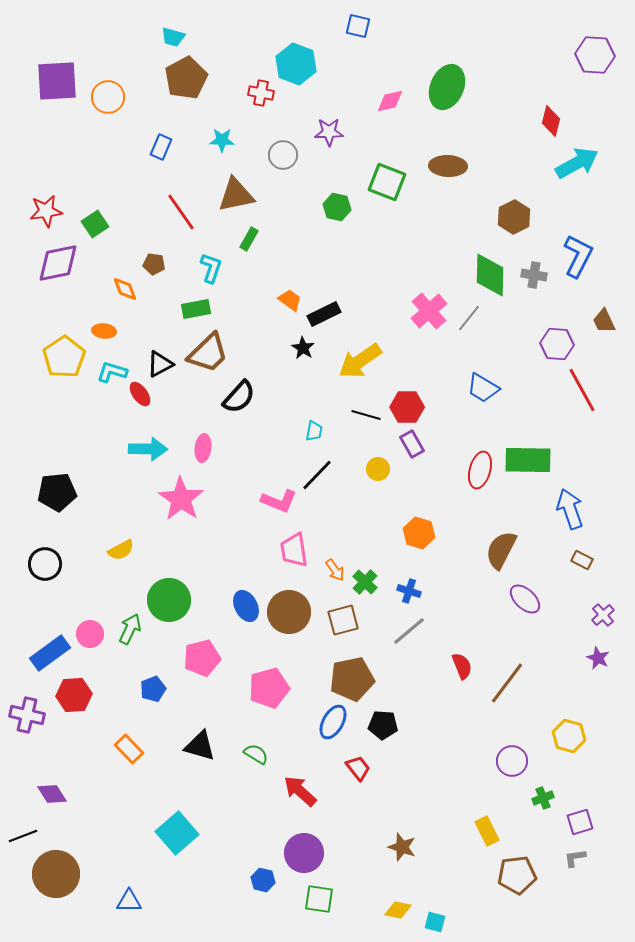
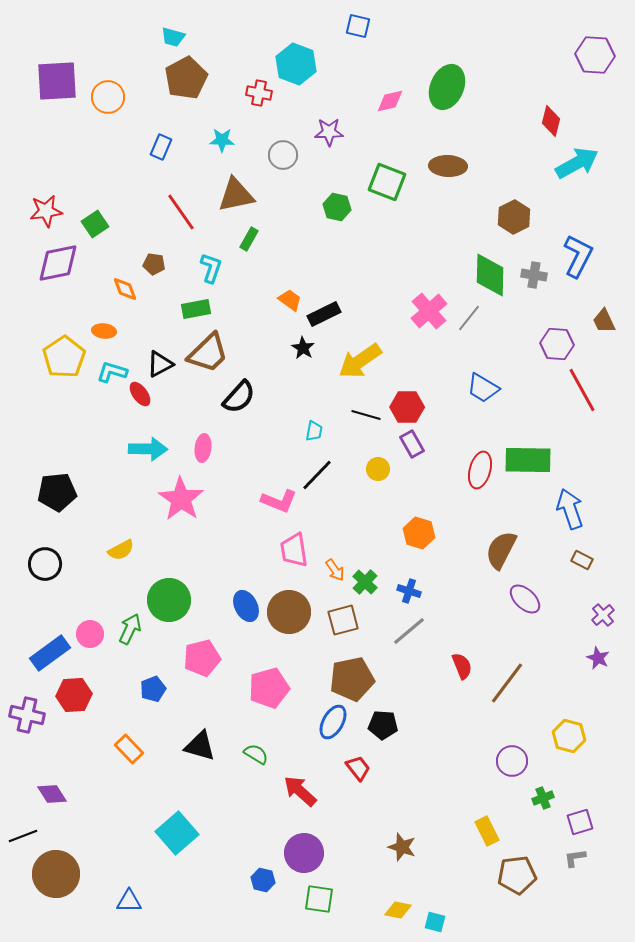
red cross at (261, 93): moved 2 px left
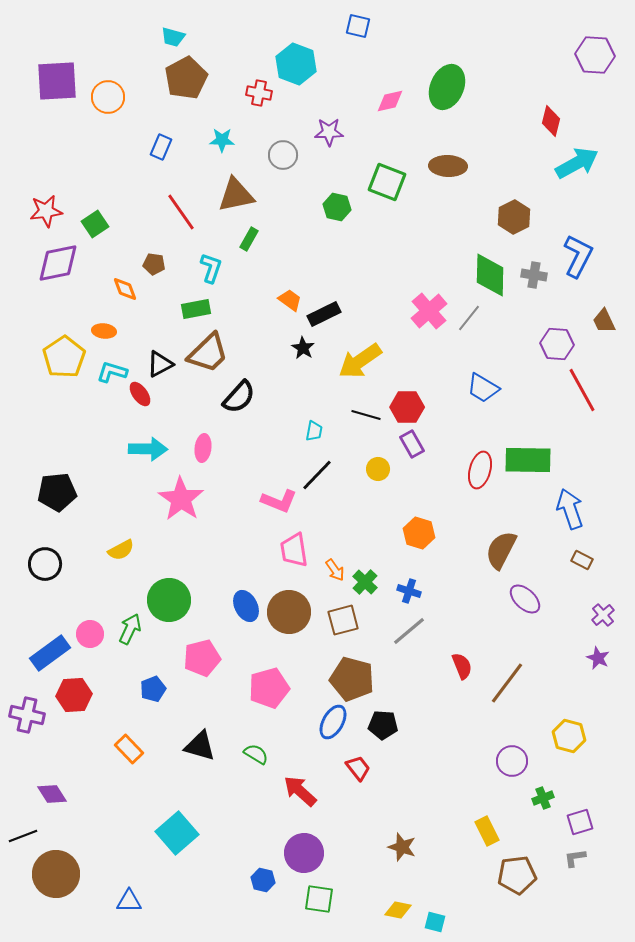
brown pentagon at (352, 679): rotated 27 degrees clockwise
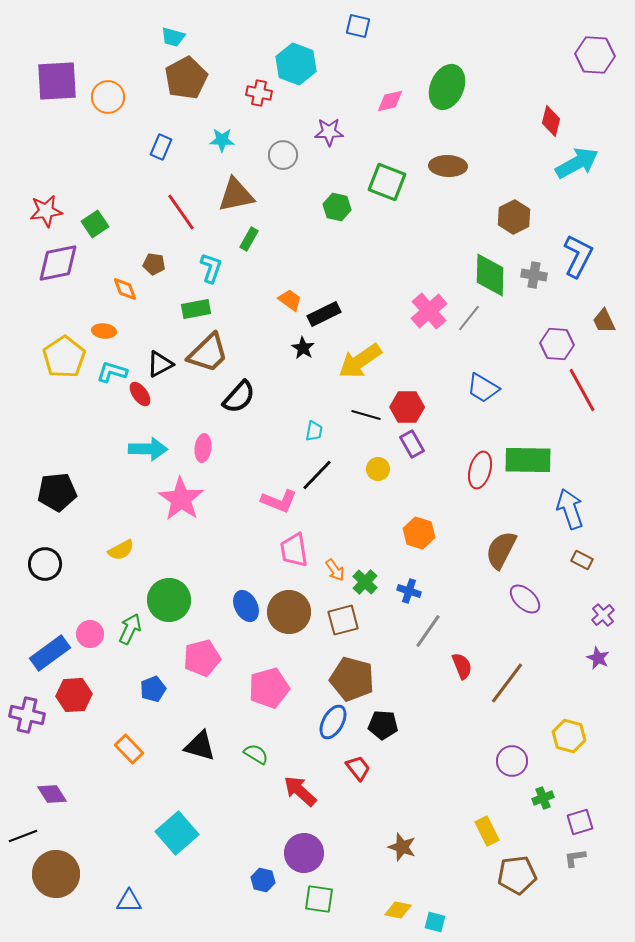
gray line at (409, 631): moved 19 px right; rotated 15 degrees counterclockwise
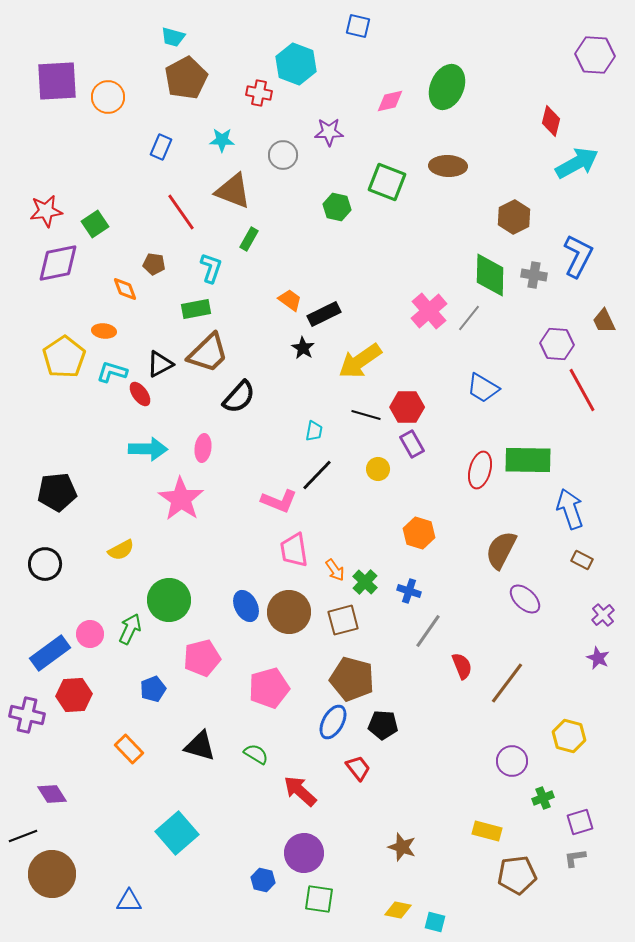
brown triangle at (236, 195): moved 3 px left, 4 px up; rotated 33 degrees clockwise
yellow rectangle at (487, 831): rotated 48 degrees counterclockwise
brown circle at (56, 874): moved 4 px left
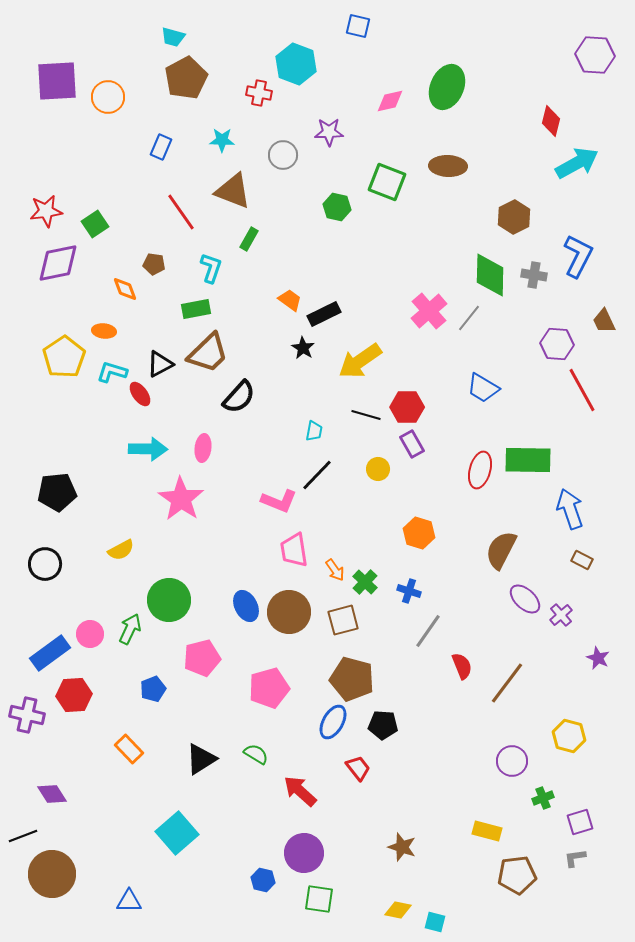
purple cross at (603, 615): moved 42 px left
black triangle at (200, 746): moved 1 px right, 13 px down; rotated 48 degrees counterclockwise
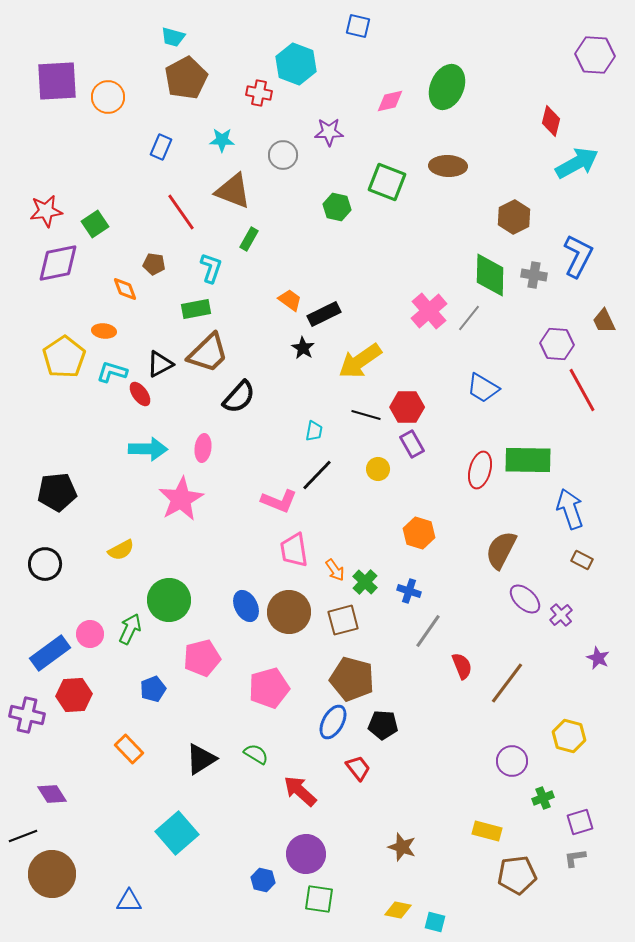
pink star at (181, 499): rotated 9 degrees clockwise
purple circle at (304, 853): moved 2 px right, 1 px down
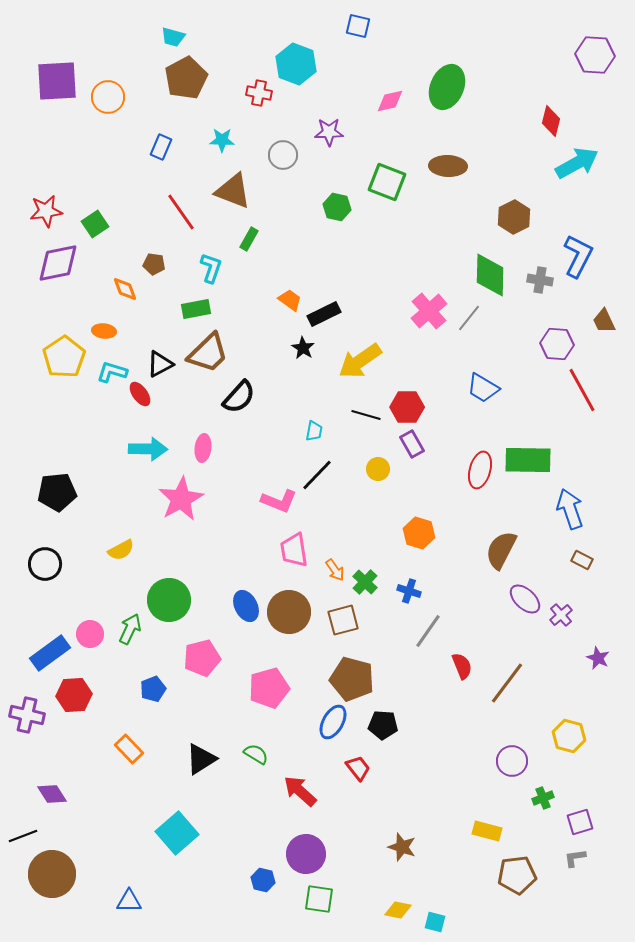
gray cross at (534, 275): moved 6 px right, 5 px down
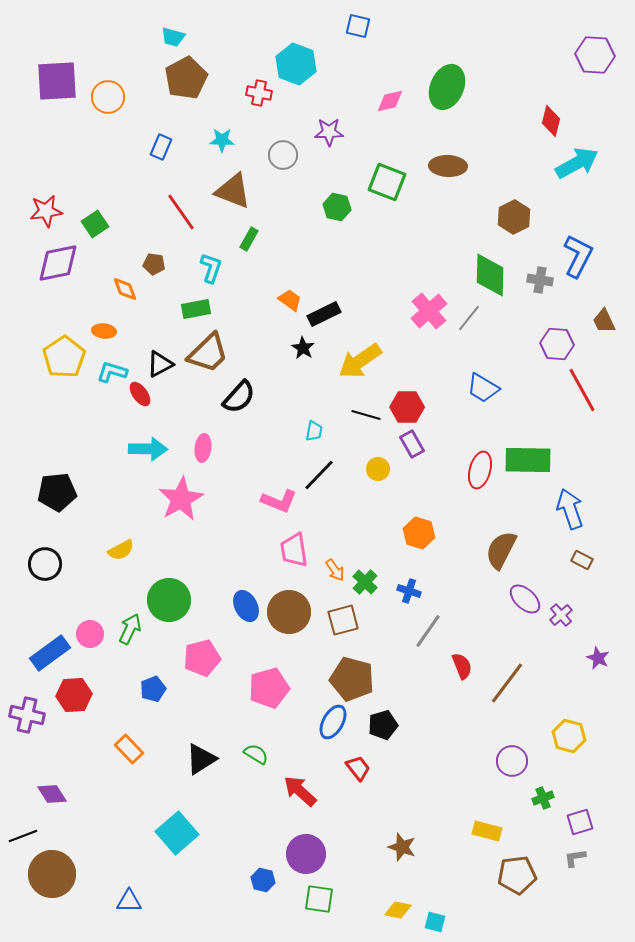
black line at (317, 475): moved 2 px right
black pentagon at (383, 725): rotated 20 degrees counterclockwise
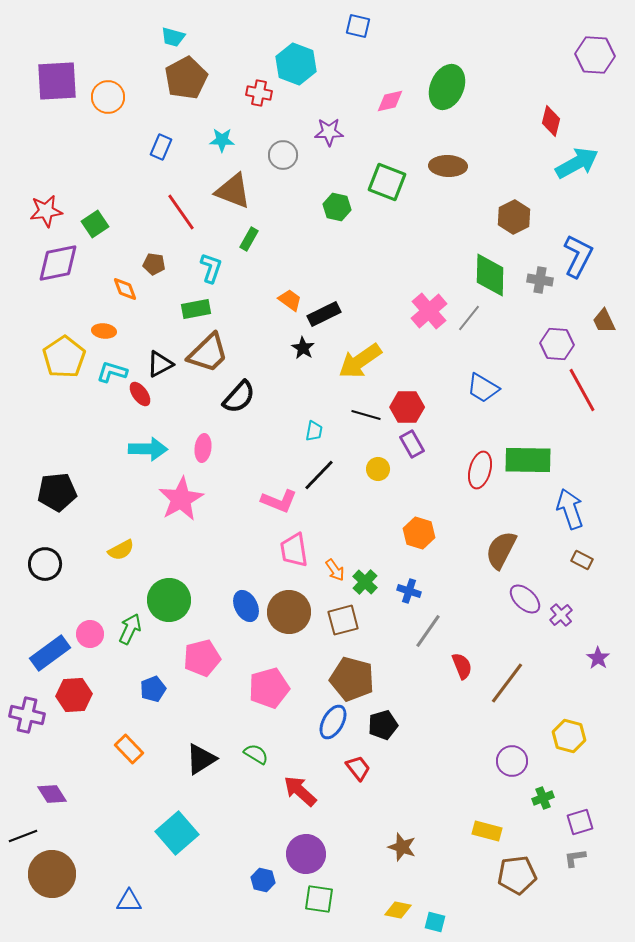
purple star at (598, 658): rotated 10 degrees clockwise
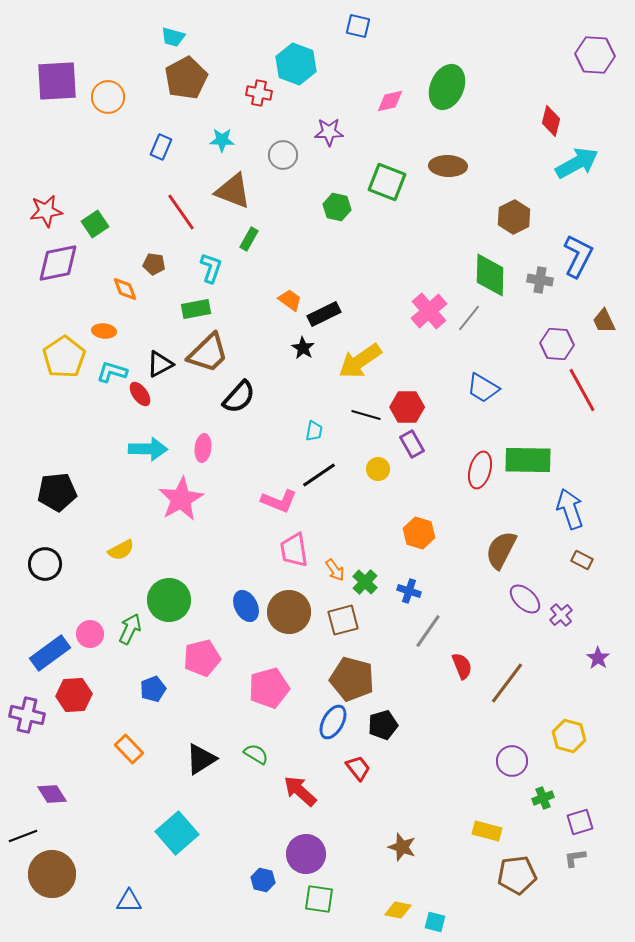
black line at (319, 475): rotated 12 degrees clockwise
